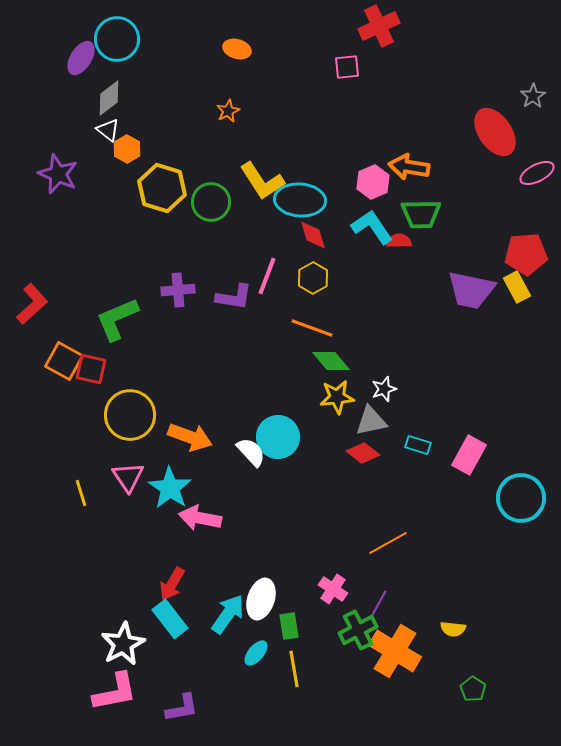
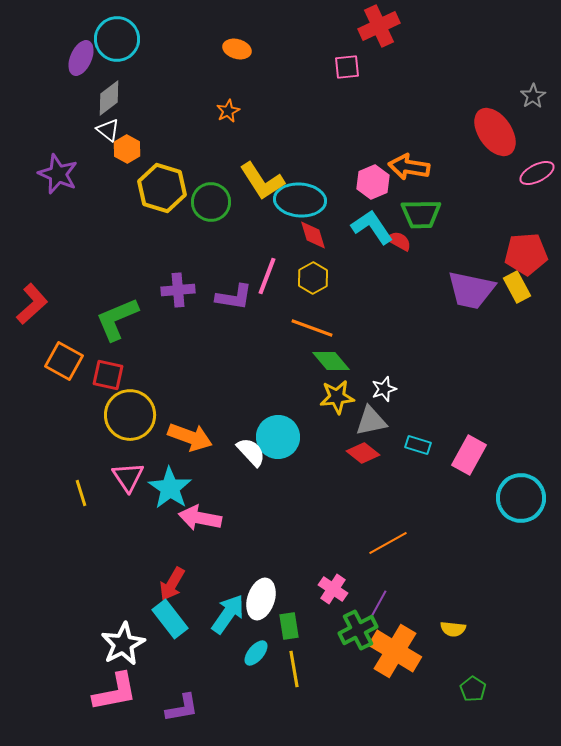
purple ellipse at (81, 58): rotated 8 degrees counterclockwise
red semicircle at (399, 241): rotated 30 degrees clockwise
red square at (91, 369): moved 17 px right, 6 px down
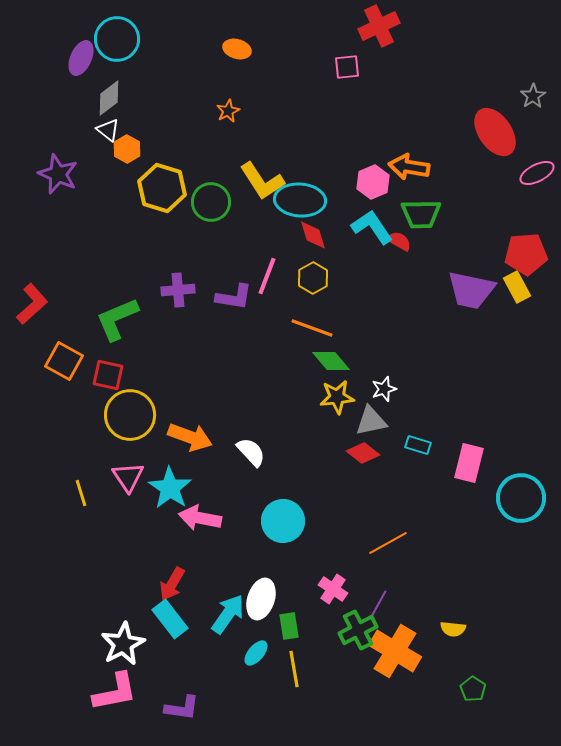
cyan circle at (278, 437): moved 5 px right, 84 px down
pink rectangle at (469, 455): moved 8 px down; rotated 15 degrees counterclockwise
purple L-shape at (182, 708): rotated 18 degrees clockwise
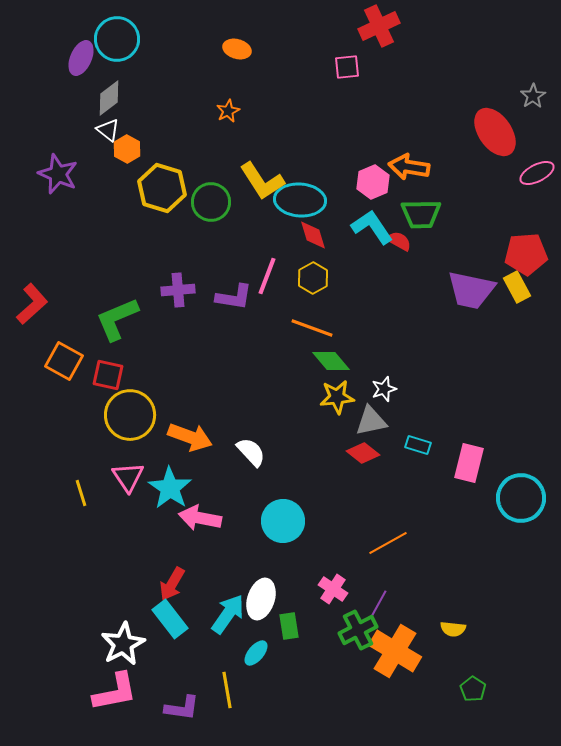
yellow line at (294, 669): moved 67 px left, 21 px down
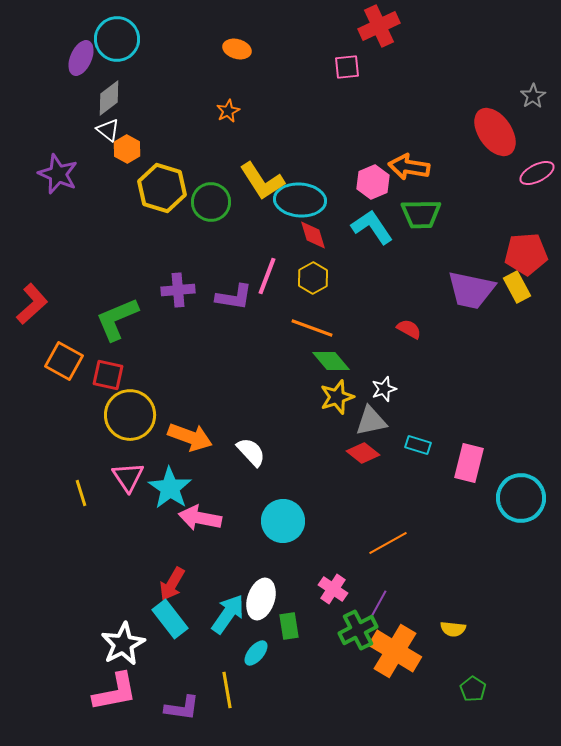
red semicircle at (399, 241): moved 10 px right, 88 px down
yellow star at (337, 397): rotated 12 degrees counterclockwise
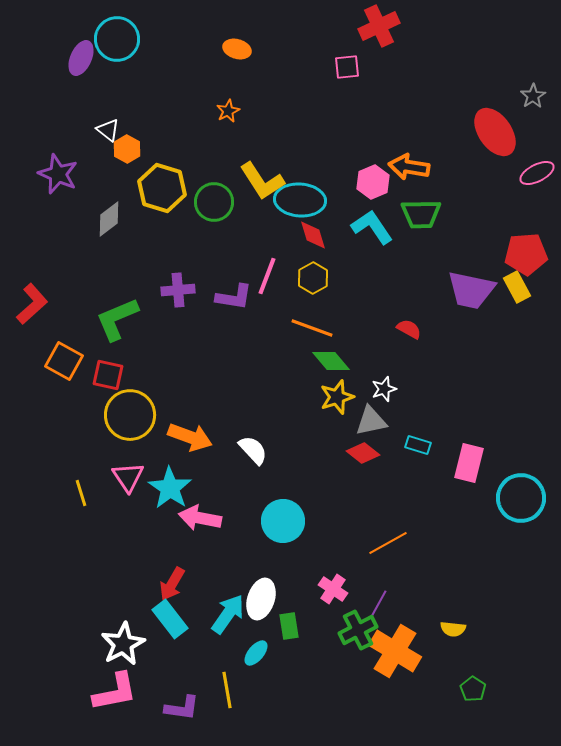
gray diamond at (109, 98): moved 121 px down
green circle at (211, 202): moved 3 px right
white semicircle at (251, 452): moved 2 px right, 2 px up
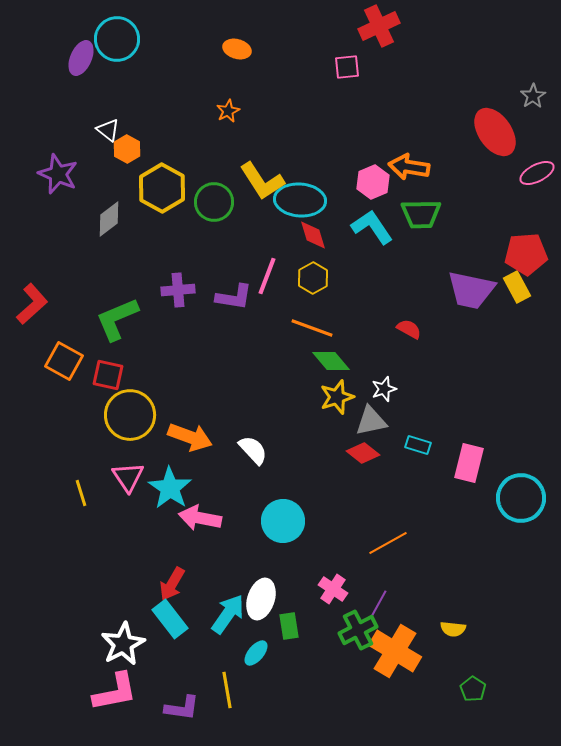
yellow hexagon at (162, 188): rotated 12 degrees clockwise
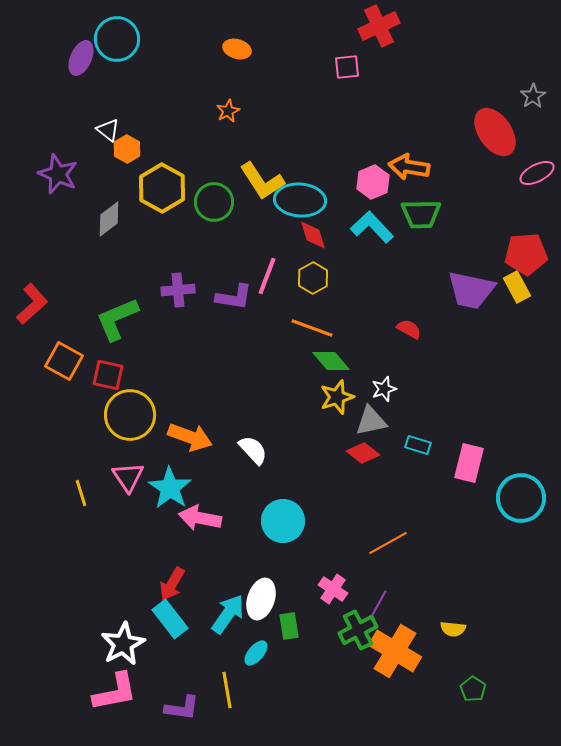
cyan L-shape at (372, 227): rotated 9 degrees counterclockwise
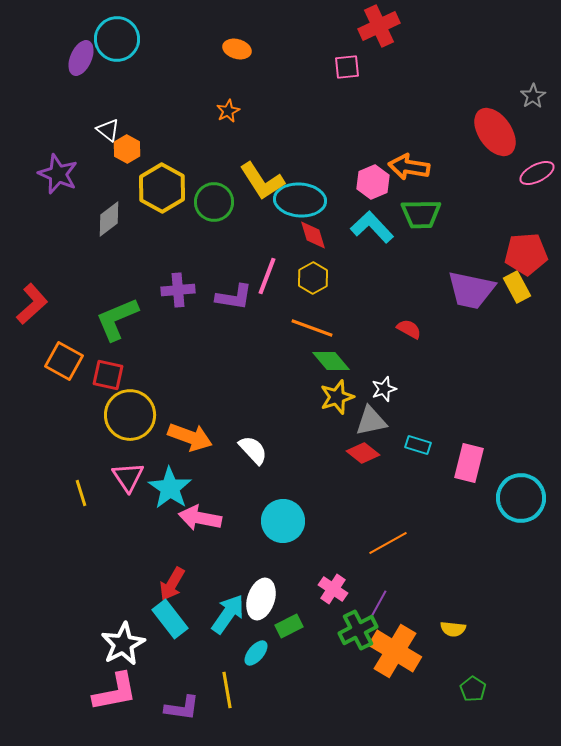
green rectangle at (289, 626): rotated 72 degrees clockwise
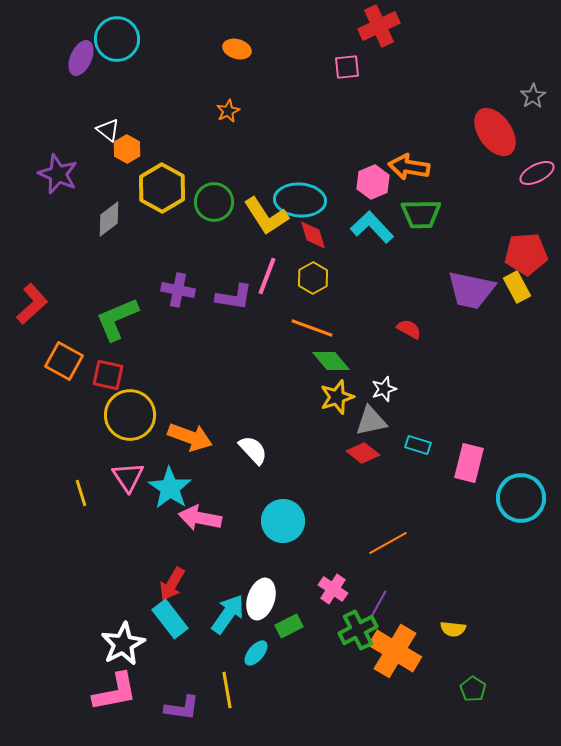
yellow L-shape at (262, 181): moved 4 px right, 35 px down
purple cross at (178, 290): rotated 16 degrees clockwise
